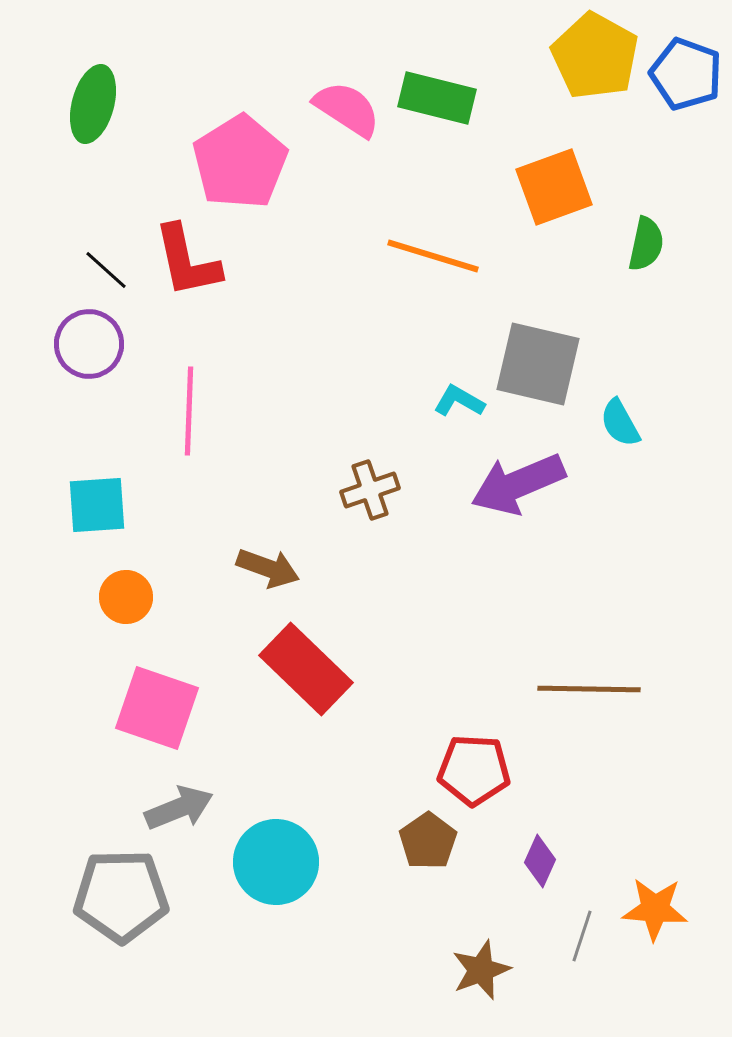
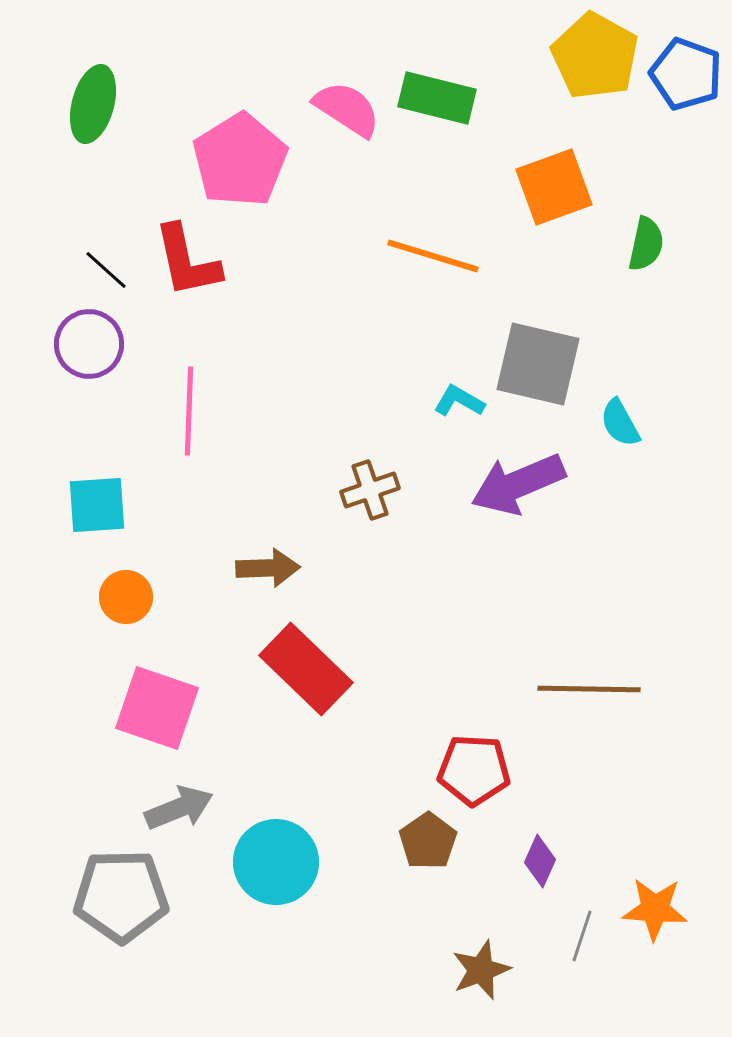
pink pentagon: moved 2 px up
brown arrow: rotated 22 degrees counterclockwise
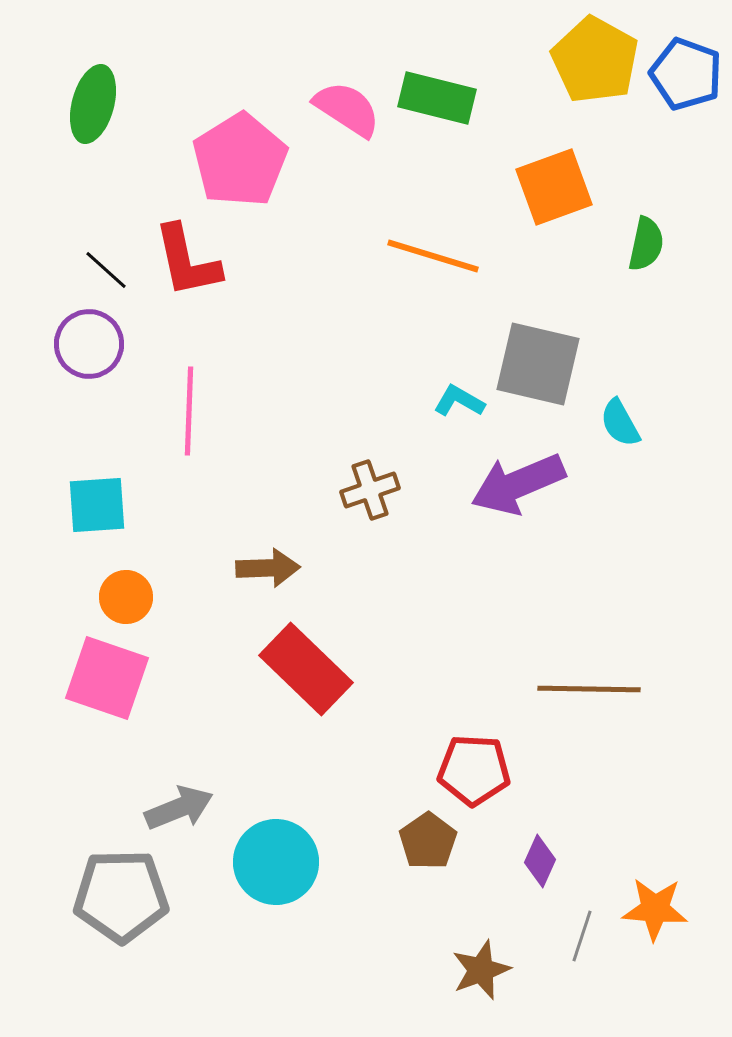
yellow pentagon: moved 4 px down
pink square: moved 50 px left, 30 px up
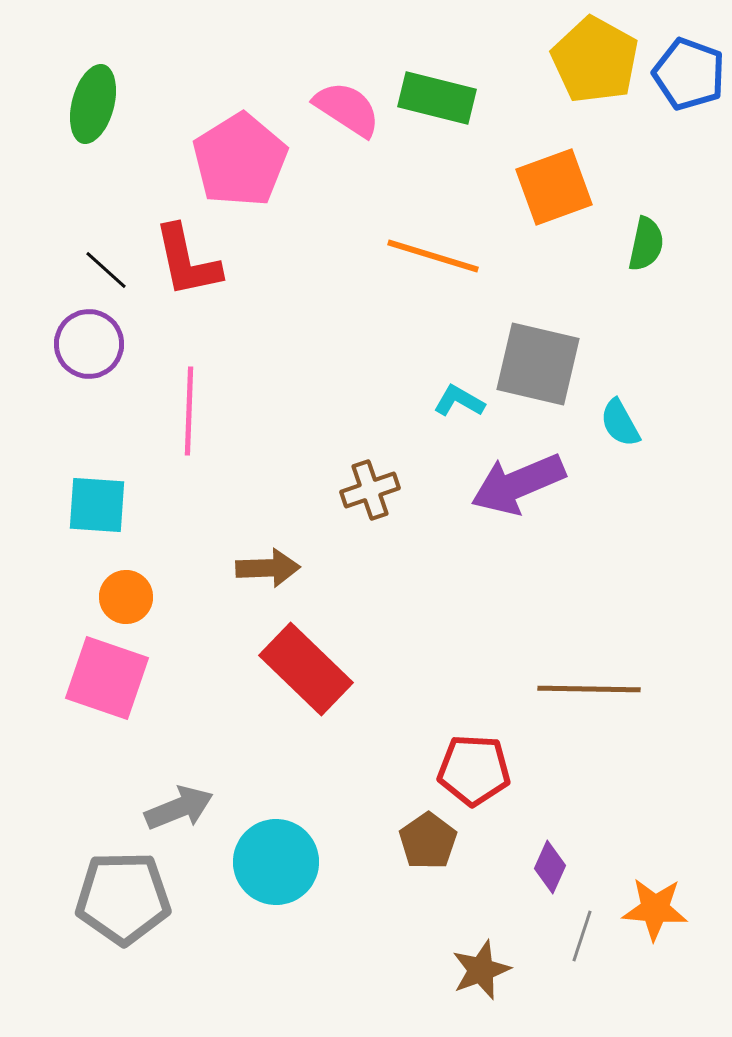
blue pentagon: moved 3 px right
cyan square: rotated 8 degrees clockwise
purple diamond: moved 10 px right, 6 px down
gray pentagon: moved 2 px right, 2 px down
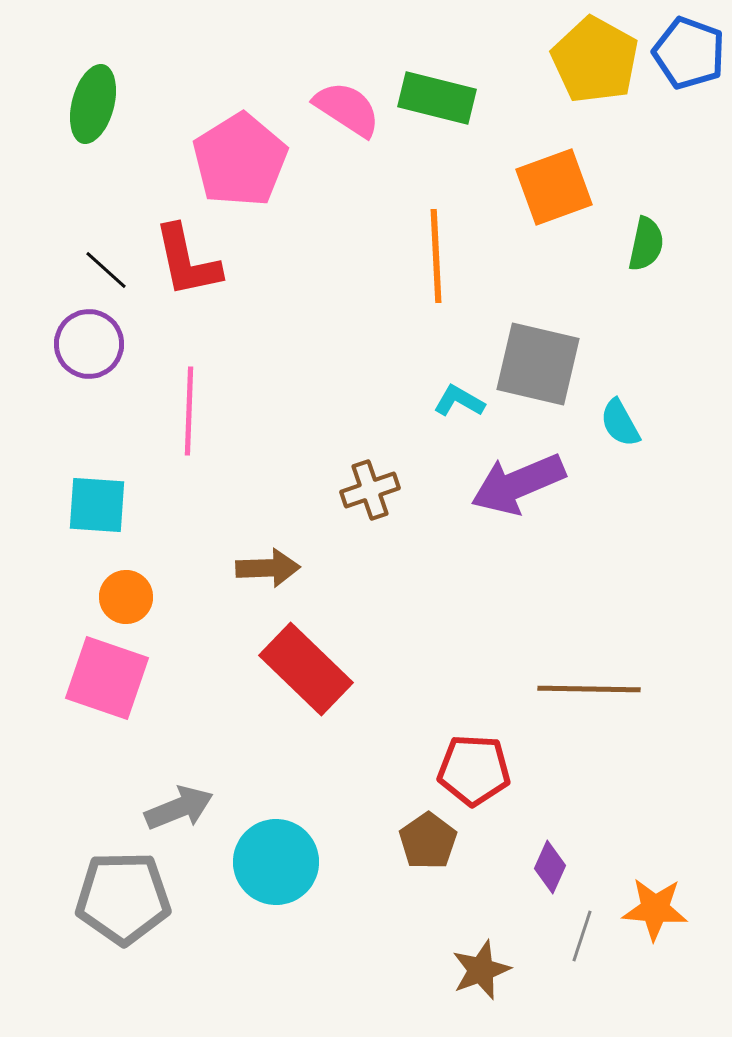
blue pentagon: moved 21 px up
orange line: moved 3 px right; rotated 70 degrees clockwise
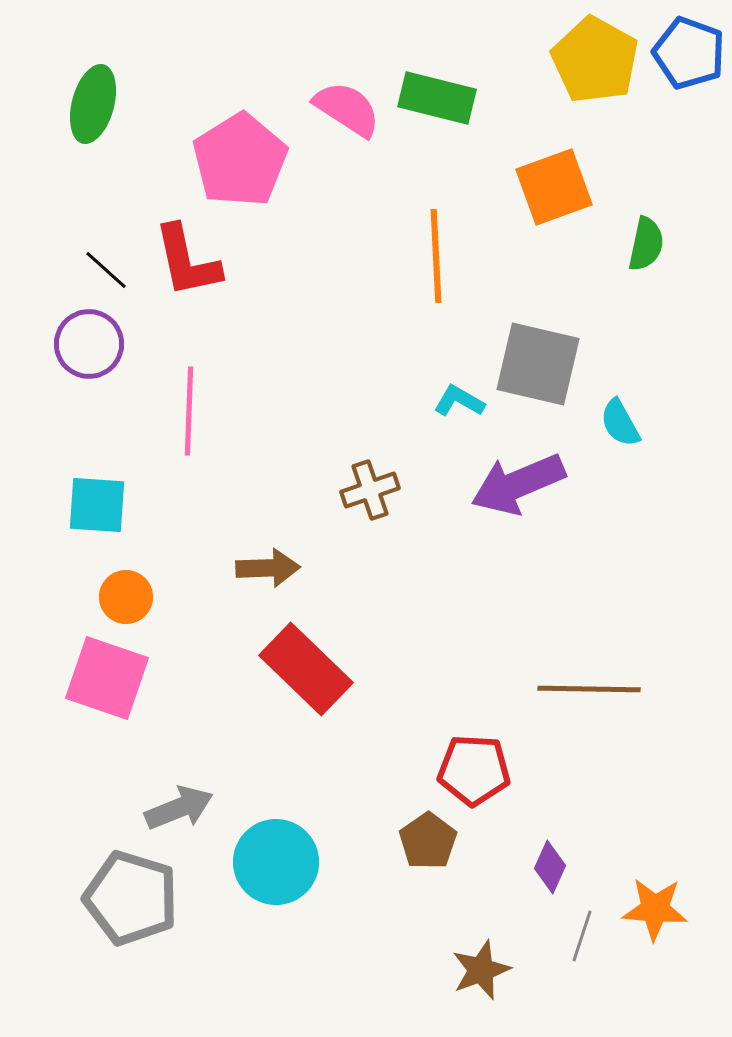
gray pentagon: moved 8 px right; rotated 18 degrees clockwise
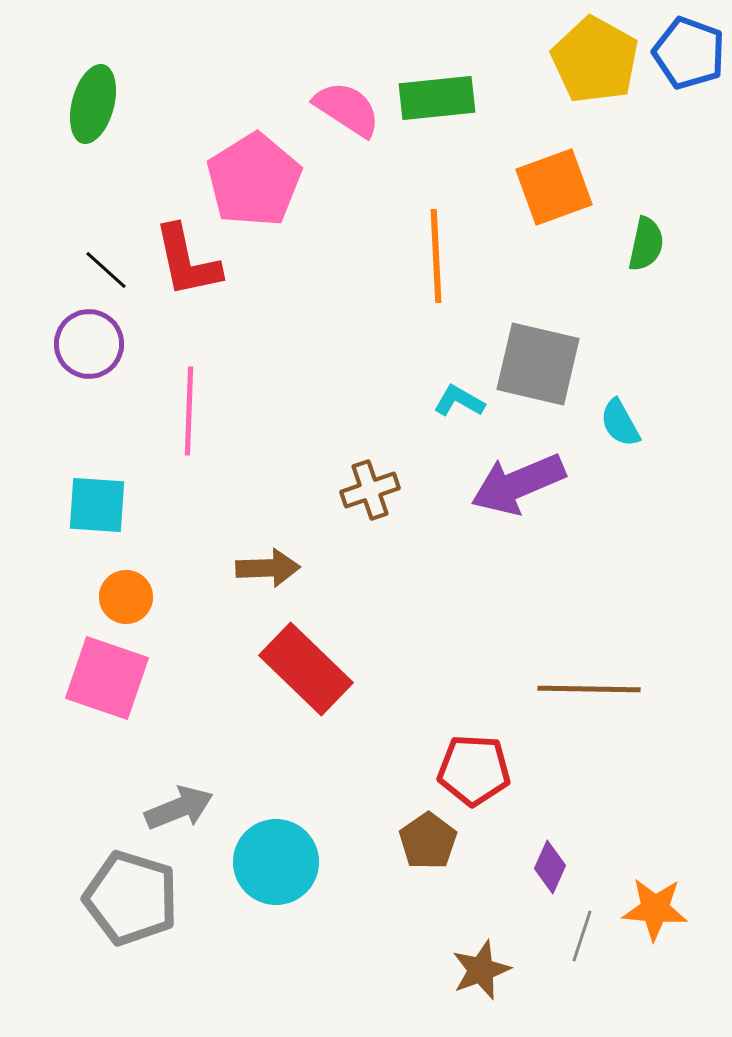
green rectangle: rotated 20 degrees counterclockwise
pink pentagon: moved 14 px right, 20 px down
